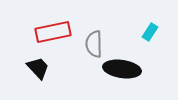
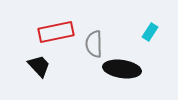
red rectangle: moved 3 px right
black trapezoid: moved 1 px right, 2 px up
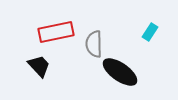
black ellipse: moved 2 px left, 3 px down; rotated 27 degrees clockwise
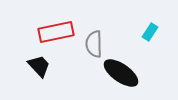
black ellipse: moved 1 px right, 1 px down
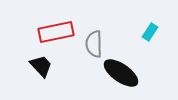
black trapezoid: moved 2 px right
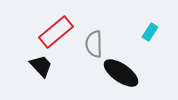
red rectangle: rotated 28 degrees counterclockwise
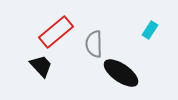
cyan rectangle: moved 2 px up
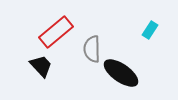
gray semicircle: moved 2 px left, 5 px down
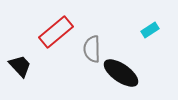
cyan rectangle: rotated 24 degrees clockwise
black trapezoid: moved 21 px left
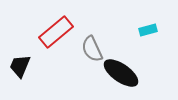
cyan rectangle: moved 2 px left; rotated 18 degrees clockwise
gray semicircle: rotated 24 degrees counterclockwise
black trapezoid: rotated 115 degrees counterclockwise
